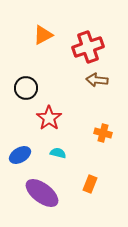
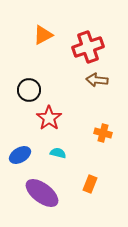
black circle: moved 3 px right, 2 px down
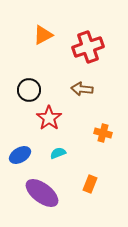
brown arrow: moved 15 px left, 9 px down
cyan semicircle: rotated 35 degrees counterclockwise
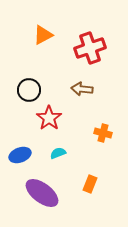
red cross: moved 2 px right, 1 px down
blue ellipse: rotated 10 degrees clockwise
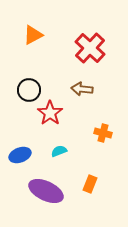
orange triangle: moved 10 px left
red cross: rotated 28 degrees counterclockwise
red star: moved 1 px right, 5 px up
cyan semicircle: moved 1 px right, 2 px up
purple ellipse: moved 4 px right, 2 px up; rotated 12 degrees counterclockwise
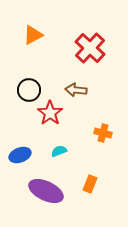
brown arrow: moved 6 px left, 1 px down
